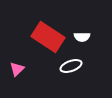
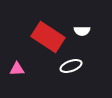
white semicircle: moved 6 px up
pink triangle: rotated 42 degrees clockwise
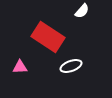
white semicircle: moved 20 px up; rotated 49 degrees counterclockwise
pink triangle: moved 3 px right, 2 px up
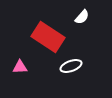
white semicircle: moved 6 px down
